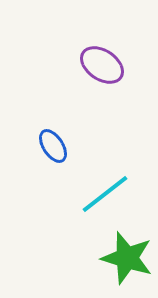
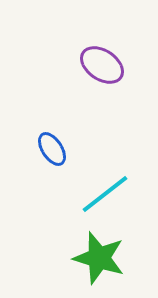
blue ellipse: moved 1 px left, 3 px down
green star: moved 28 px left
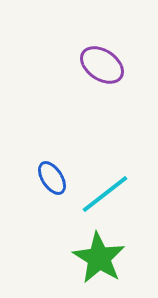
blue ellipse: moved 29 px down
green star: rotated 14 degrees clockwise
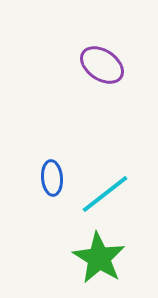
blue ellipse: rotated 28 degrees clockwise
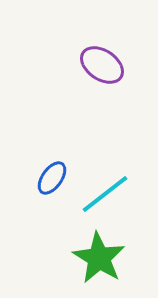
blue ellipse: rotated 40 degrees clockwise
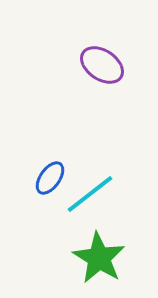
blue ellipse: moved 2 px left
cyan line: moved 15 px left
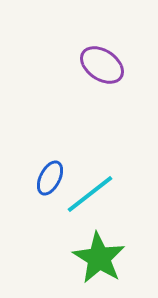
blue ellipse: rotated 8 degrees counterclockwise
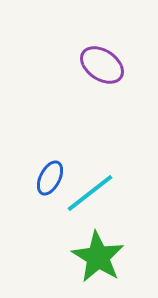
cyan line: moved 1 px up
green star: moved 1 px left, 1 px up
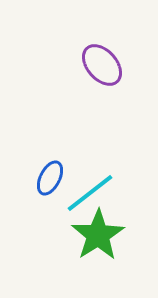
purple ellipse: rotated 15 degrees clockwise
green star: moved 22 px up; rotated 8 degrees clockwise
